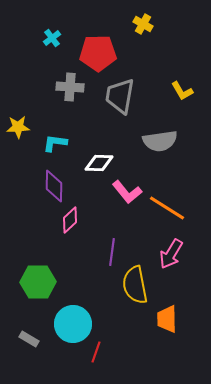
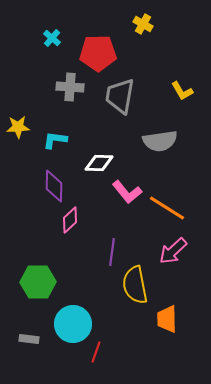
cyan cross: rotated 12 degrees counterclockwise
cyan L-shape: moved 3 px up
pink arrow: moved 2 px right, 3 px up; rotated 16 degrees clockwise
gray rectangle: rotated 24 degrees counterclockwise
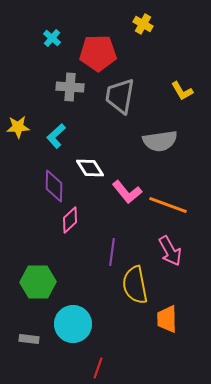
cyan L-shape: moved 1 px right, 4 px up; rotated 50 degrees counterclockwise
white diamond: moved 9 px left, 5 px down; rotated 56 degrees clockwise
orange line: moved 1 px right, 3 px up; rotated 12 degrees counterclockwise
pink arrow: moved 3 px left; rotated 76 degrees counterclockwise
red line: moved 2 px right, 16 px down
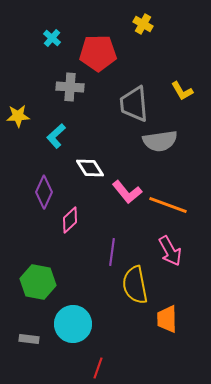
gray trapezoid: moved 14 px right, 8 px down; rotated 15 degrees counterclockwise
yellow star: moved 11 px up
purple diamond: moved 10 px left, 6 px down; rotated 24 degrees clockwise
green hexagon: rotated 12 degrees clockwise
